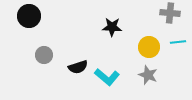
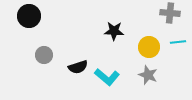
black star: moved 2 px right, 4 px down
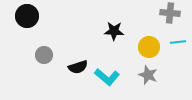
black circle: moved 2 px left
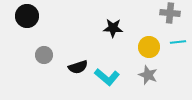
black star: moved 1 px left, 3 px up
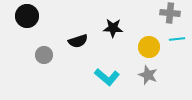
cyan line: moved 1 px left, 3 px up
black semicircle: moved 26 px up
